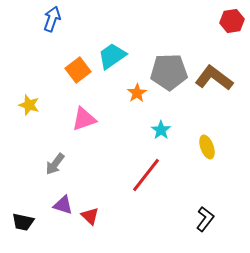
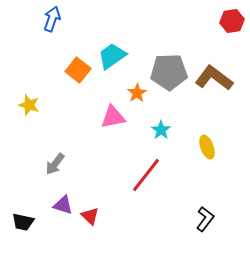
orange square: rotated 15 degrees counterclockwise
pink triangle: moved 29 px right, 2 px up; rotated 8 degrees clockwise
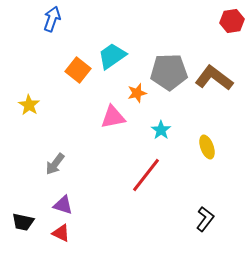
orange star: rotated 18 degrees clockwise
yellow star: rotated 15 degrees clockwise
red triangle: moved 29 px left, 17 px down; rotated 18 degrees counterclockwise
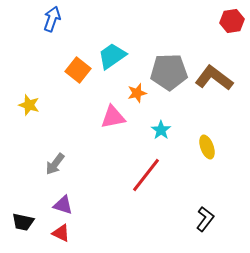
yellow star: rotated 15 degrees counterclockwise
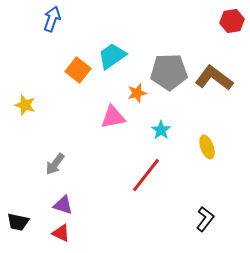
yellow star: moved 4 px left
black trapezoid: moved 5 px left
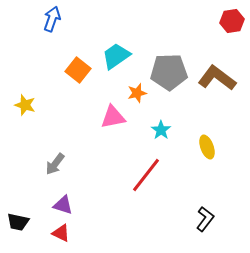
cyan trapezoid: moved 4 px right
brown L-shape: moved 3 px right
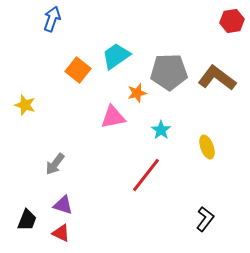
black trapezoid: moved 9 px right, 2 px up; rotated 80 degrees counterclockwise
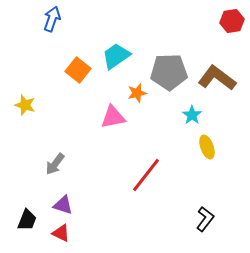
cyan star: moved 31 px right, 15 px up
